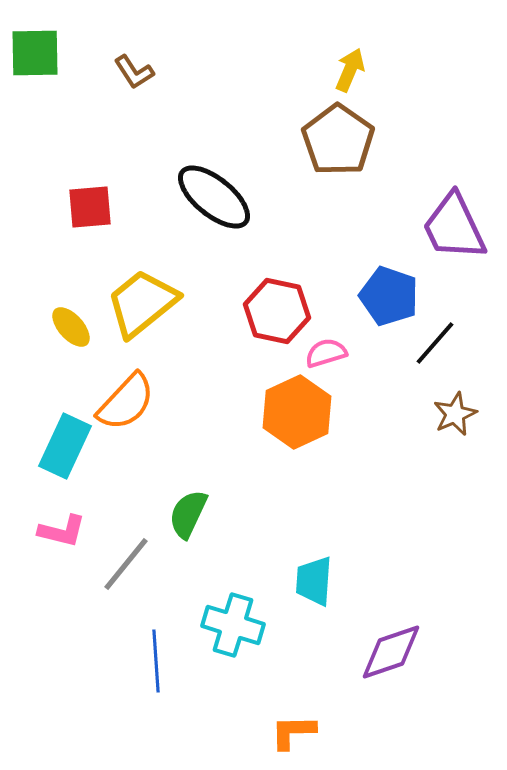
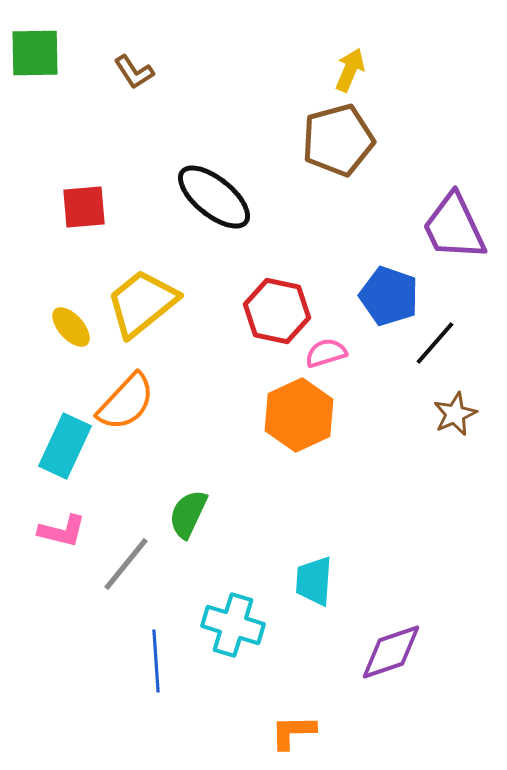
brown pentagon: rotated 22 degrees clockwise
red square: moved 6 px left
orange hexagon: moved 2 px right, 3 px down
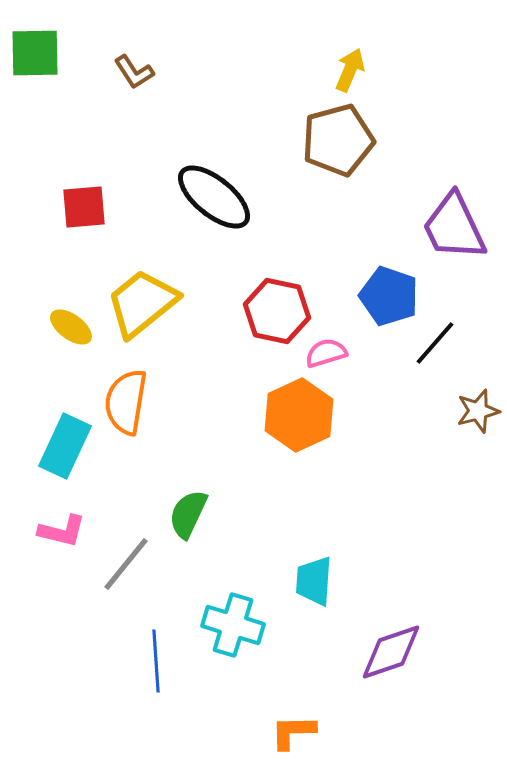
yellow ellipse: rotated 12 degrees counterclockwise
orange semicircle: rotated 146 degrees clockwise
brown star: moved 23 px right, 3 px up; rotated 9 degrees clockwise
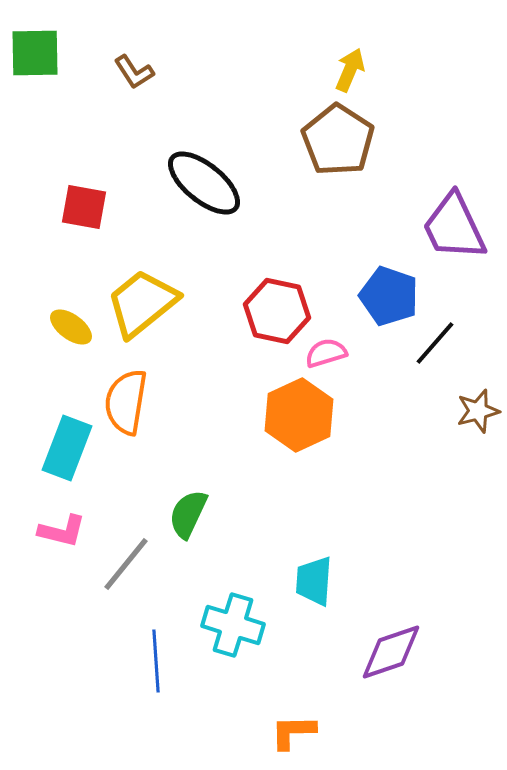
brown pentagon: rotated 24 degrees counterclockwise
black ellipse: moved 10 px left, 14 px up
red square: rotated 15 degrees clockwise
cyan rectangle: moved 2 px right, 2 px down; rotated 4 degrees counterclockwise
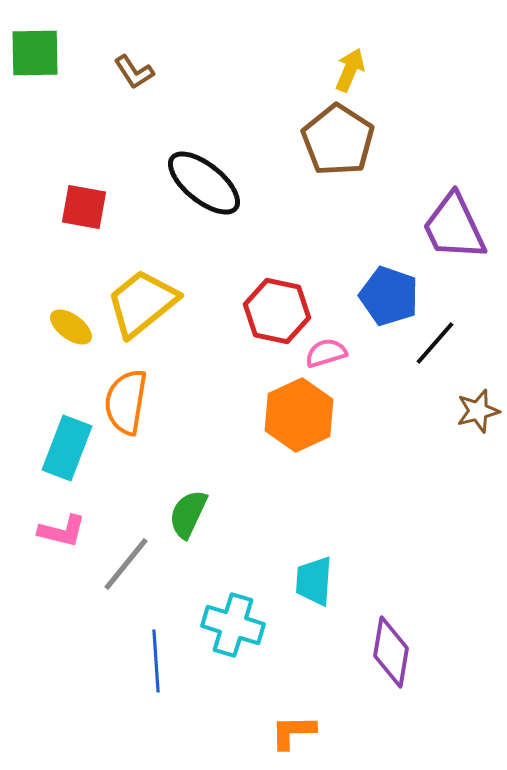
purple diamond: rotated 62 degrees counterclockwise
